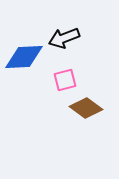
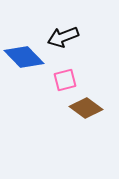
black arrow: moved 1 px left, 1 px up
blue diamond: rotated 48 degrees clockwise
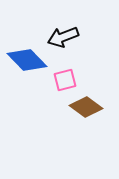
blue diamond: moved 3 px right, 3 px down
brown diamond: moved 1 px up
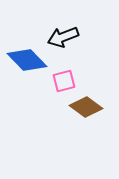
pink square: moved 1 px left, 1 px down
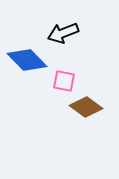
black arrow: moved 4 px up
pink square: rotated 25 degrees clockwise
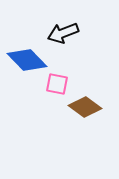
pink square: moved 7 px left, 3 px down
brown diamond: moved 1 px left
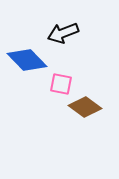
pink square: moved 4 px right
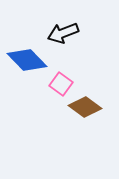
pink square: rotated 25 degrees clockwise
